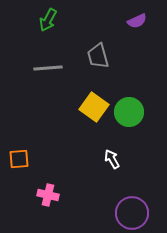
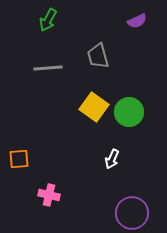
white arrow: rotated 126 degrees counterclockwise
pink cross: moved 1 px right
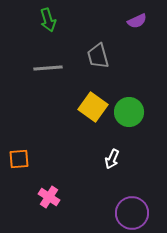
green arrow: rotated 45 degrees counterclockwise
yellow square: moved 1 px left
pink cross: moved 2 px down; rotated 20 degrees clockwise
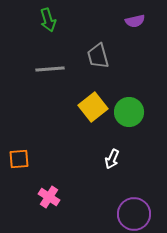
purple semicircle: moved 2 px left; rotated 12 degrees clockwise
gray line: moved 2 px right, 1 px down
yellow square: rotated 16 degrees clockwise
purple circle: moved 2 px right, 1 px down
